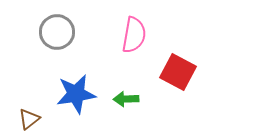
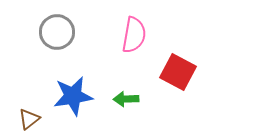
blue star: moved 3 px left, 2 px down
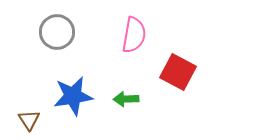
brown triangle: moved 1 px down; rotated 25 degrees counterclockwise
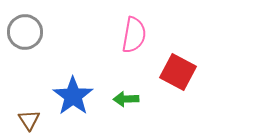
gray circle: moved 32 px left
blue star: rotated 27 degrees counterclockwise
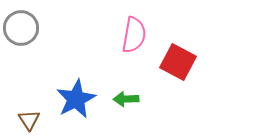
gray circle: moved 4 px left, 4 px up
red square: moved 10 px up
blue star: moved 3 px right, 3 px down; rotated 9 degrees clockwise
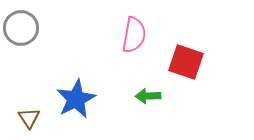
red square: moved 8 px right; rotated 9 degrees counterclockwise
green arrow: moved 22 px right, 3 px up
brown triangle: moved 2 px up
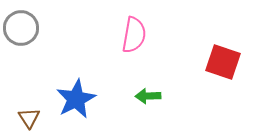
red square: moved 37 px right
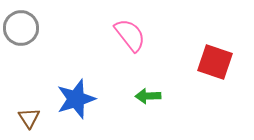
pink semicircle: moved 4 px left; rotated 48 degrees counterclockwise
red square: moved 8 px left
blue star: rotated 9 degrees clockwise
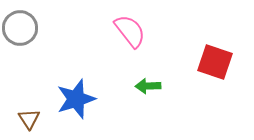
gray circle: moved 1 px left
pink semicircle: moved 4 px up
green arrow: moved 10 px up
brown triangle: moved 1 px down
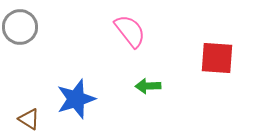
gray circle: moved 1 px up
red square: moved 2 px right, 4 px up; rotated 15 degrees counterclockwise
brown triangle: rotated 25 degrees counterclockwise
